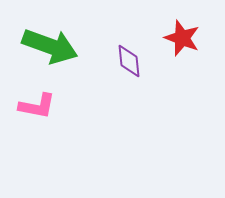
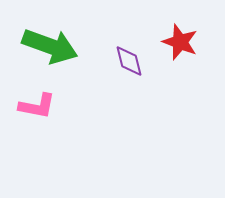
red star: moved 2 px left, 4 px down
purple diamond: rotated 8 degrees counterclockwise
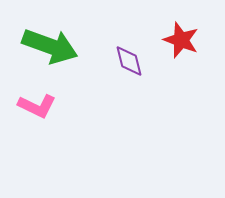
red star: moved 1 px right, 2 px up
pink L-shape: rotated 15 degrees clockwise
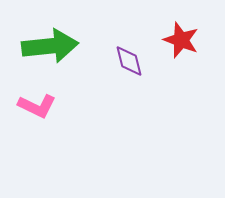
green arrow: rotated 26 degrees counterclockwise
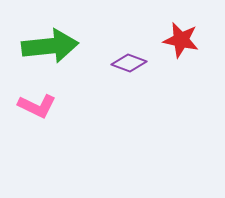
red star: rotated 9 degrees counterclockwise
purple diamond: moved 2 px down; rotated 56 degrees counterclockwise
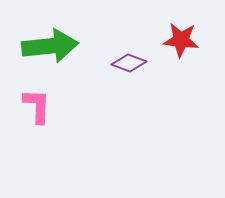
red star: rotated 6 degrees counterclockwise
pink L-shape: rotated 114 degrees counterclockwise
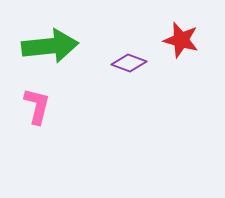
red star: rotated 9 degrees clockwise
pink L-shape: rotated 12 degrees clockwise
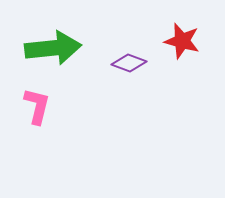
red star: moved 1 px right, 1 px down
green arrow: moved 3 px right, 2 px down
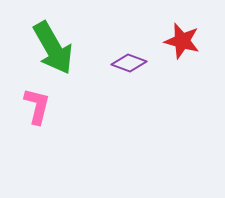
green arrow: rotated 66 degrees clockwise
